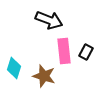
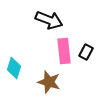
brown star: moved 5 px right, 6 px down
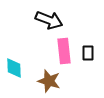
black rectangle: moved 2 px right, 1 px down; rotated 28 degrees counterclockwise
cyan diamond: rotated 20 degrees counterclockwise
brown star: moved 1 px up
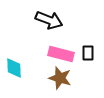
pink rectangle: moved 3 px left, 3 px down; rotated 70 degrees counterclockwise
brown star: moved 11 px right, 3 px up
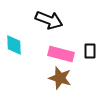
black rectangle: moved 2 px right, 2 px up
cyan diamond: moved 23 px up
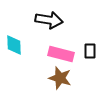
black arrow: rotated 12 degrees counterclockwise
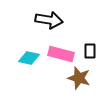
cyan diamond: moved 15 px right, 13 px down; rotated 75 degrees counterclockwise
brown star: moved 19 px right
